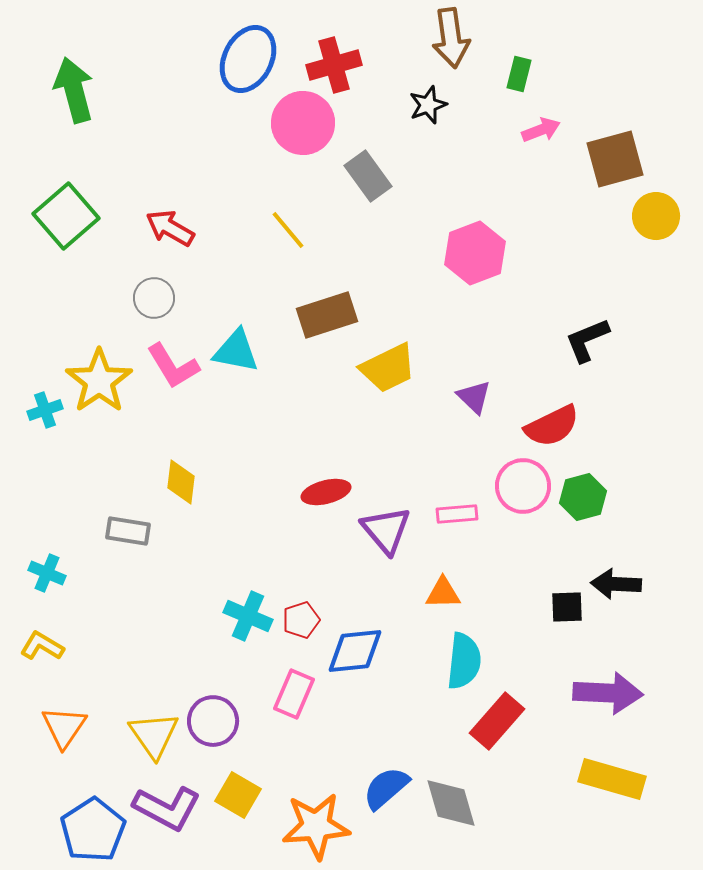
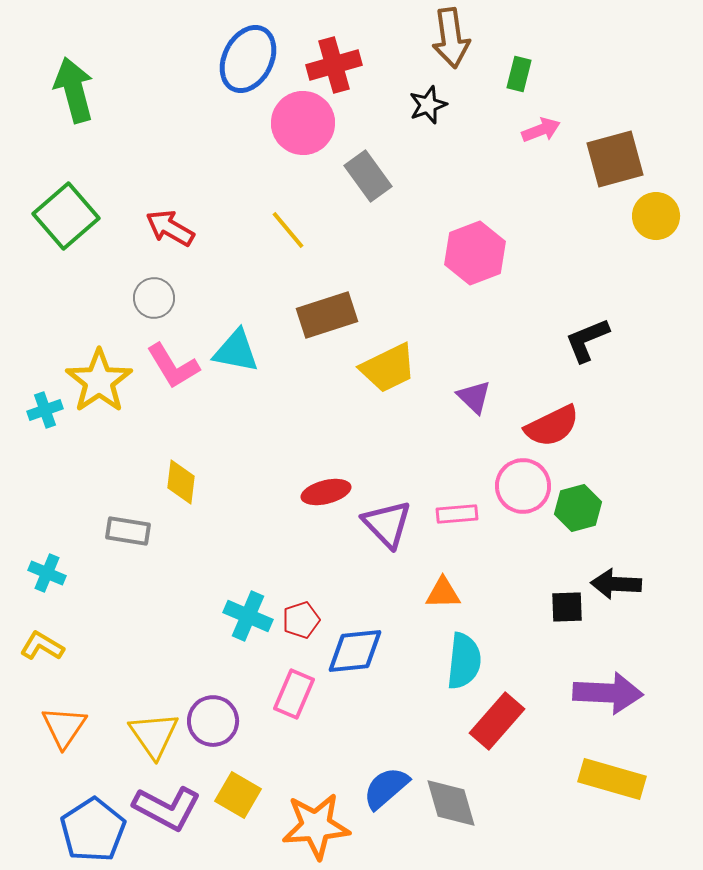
green hexagon at (583, 497): moved 5 px left, 11 px down
purple triangle at (386, 530): moved 1 px right, 6 px up; rotated 4 degrees counterclockwise
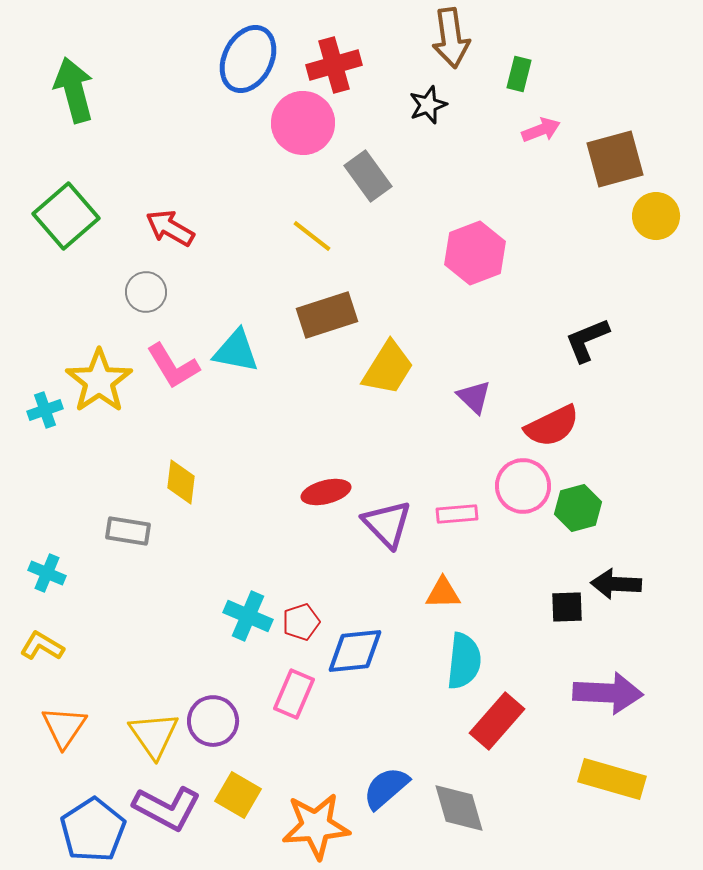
yellow line at (288, 230): moved 24 px right, 6 px down; rotated 12 degrees counterclockwise
gray circle at (154, 298): moved 8 px left, 6 px up
yellow trapezoid at (388, 368): rotated 32 degrees counterclockwise
red pentagon at (301, 620): moved 2 px down
gray diamond at (451, 803): moved 8 px right, 5 px down
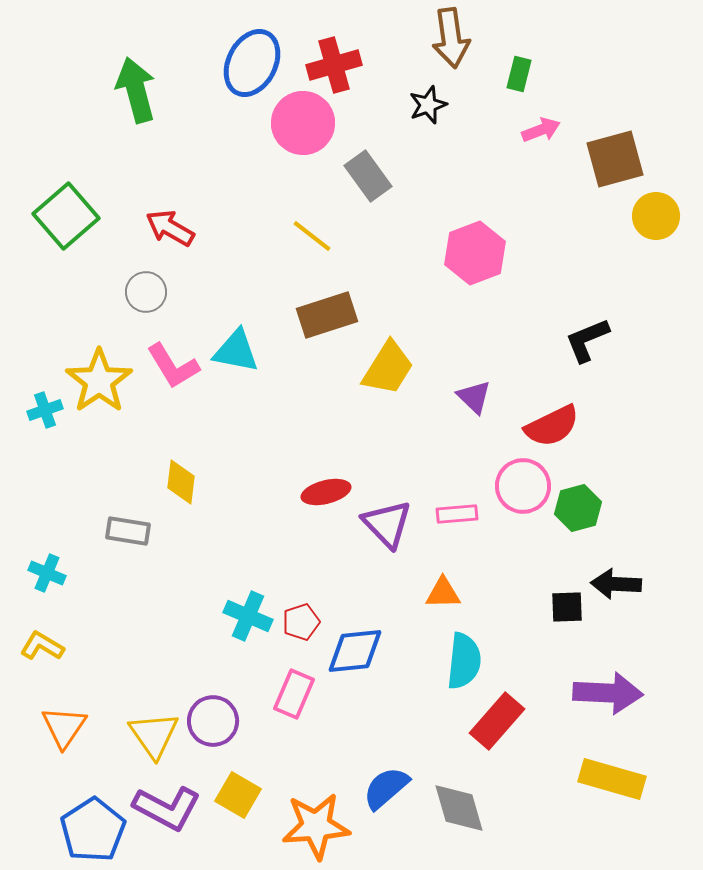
blue ellipse at (248, 59): moved 4 px right, 4 px down
green arrow at (74, 90): moved 62 px right
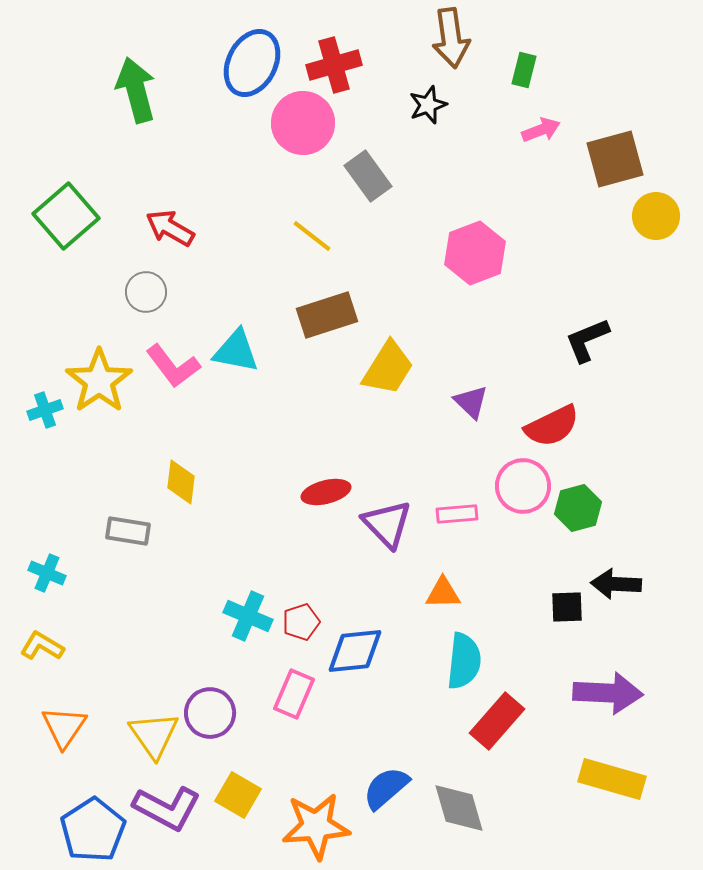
green rectangle at (519, 74): moved 5 px right, 4 px up
pink L-shape at (173, 366): rotated 6 degrees counterclockwise
purple triangle at (474, 397): moved 3 px left, 5 px down
purple circle at (213, 721): moved 3 px left, 8 px up
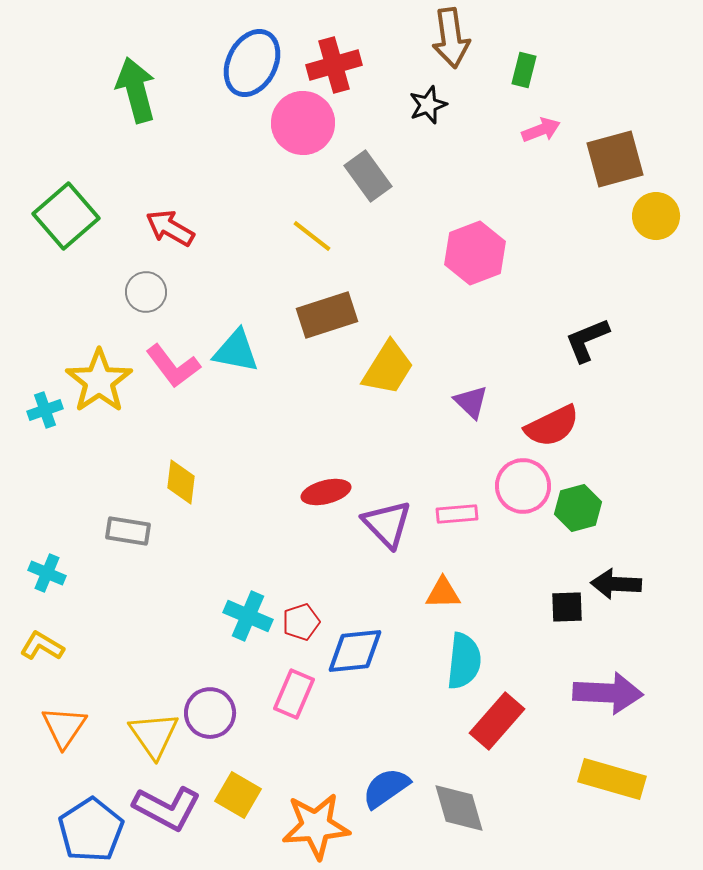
blue semicircle at (386, 788): rotated 6 degrees clockwise
blue pentagon at (93, 830): moved 2 px left
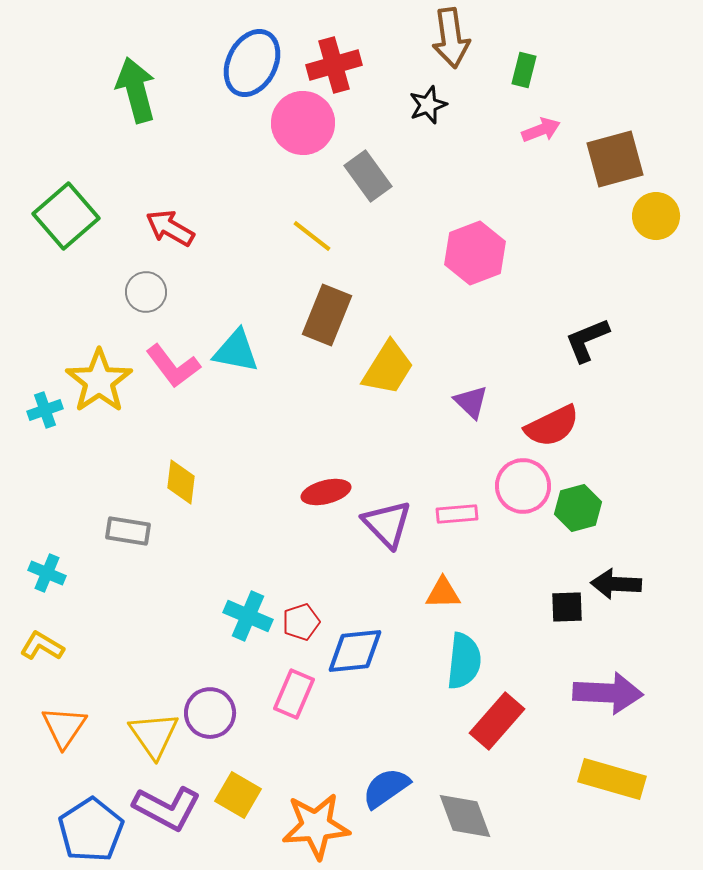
brown rectangle at (327, 315): rotated 50 degrees counterclockwise
gray diamond at (459, 808): moved 6 px right, 8 px down; rotated 4 degrees counterclockwise
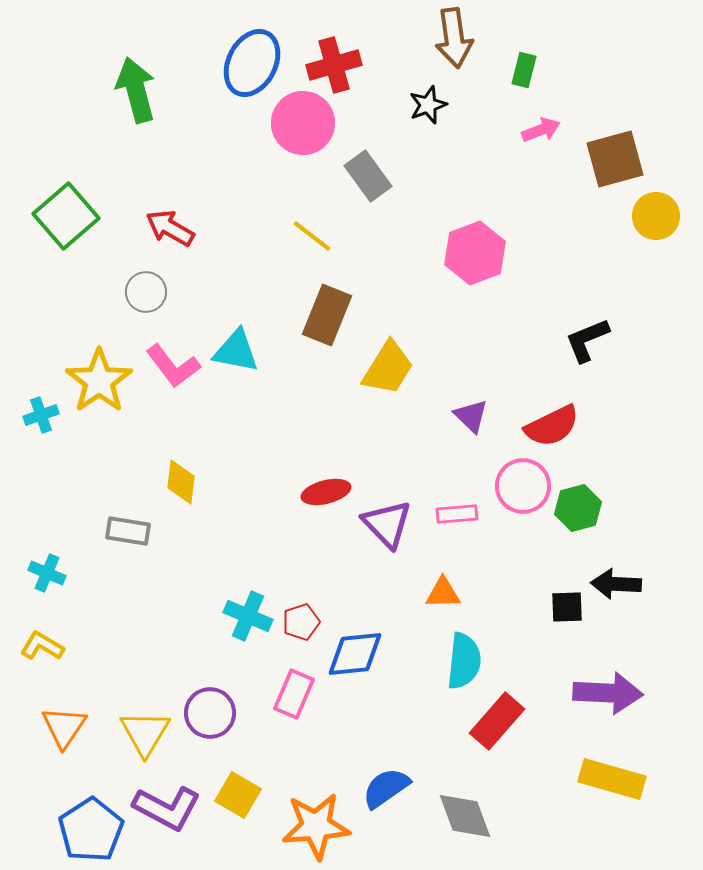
brown arrow at (451, 38): moved 3 px right
purple triangle at (471, 402): moved 14 px down
cyan cross at (45, 410): moved 4 px left, 5 px down
blue diamond at (355, 651): moved 3 px down
yellow triangle at (154, 735): moved 9 px left, 2 px up; rotated 6 degrees clockwise
